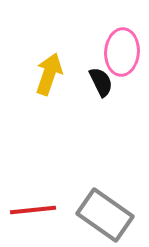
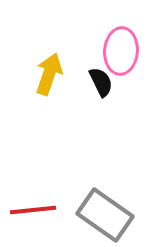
pink ellipse: moved 1 px left, 1 px up
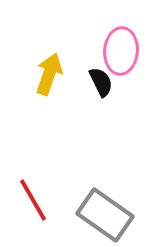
red line: moved 10 px up; rotated 66 degrees clockwise
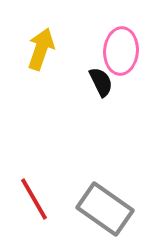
yellow arrow: moved 8 px left, 25 px up
red line: moved 1 px right, 1 px up
gray rectangle: moved 6 px up
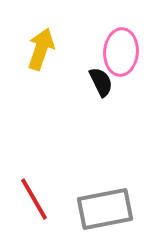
pink ellipse: moved 1 px down
gray rectangle: rotated 46 degrees counterclockwise
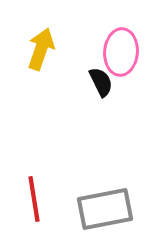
red line: rotated 21 degrees clockwise
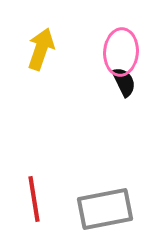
black semicircle: moved 23 px right
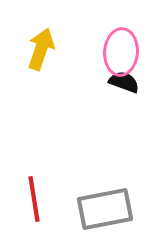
black semicircle: rotated 44 degrees counterclockwise
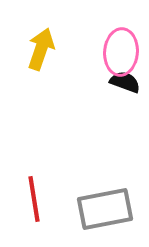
black semicircle: moved 1 px right
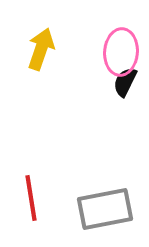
black semicircle: rotated 84 degrees counterclockwise
red line: moved 3 px left, 1 px up
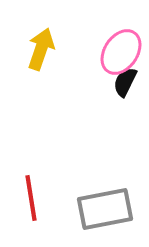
pink ellipse: rotated 30 degrees clockwise
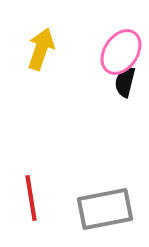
black semicircle: rotated 12 degrees counterclockwise
